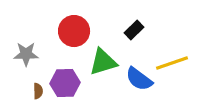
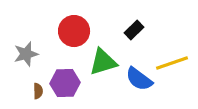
gray star: rotated 15 degrees counterclockwise
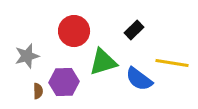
gray star: moved 1 px right, 2 px down
yellow line: rotated 28 degrees clockwise
purple hexagon: moved 1 px left, 1 px up
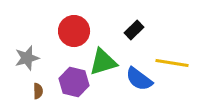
gray star: moved 2 px down
purple hexagon: moved 10 px right; rotated 16 degrees clockwise
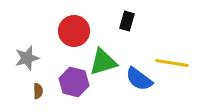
black rectangle: moved 7 px left, 9 px up; rotated 30 degrees counterclockwise
